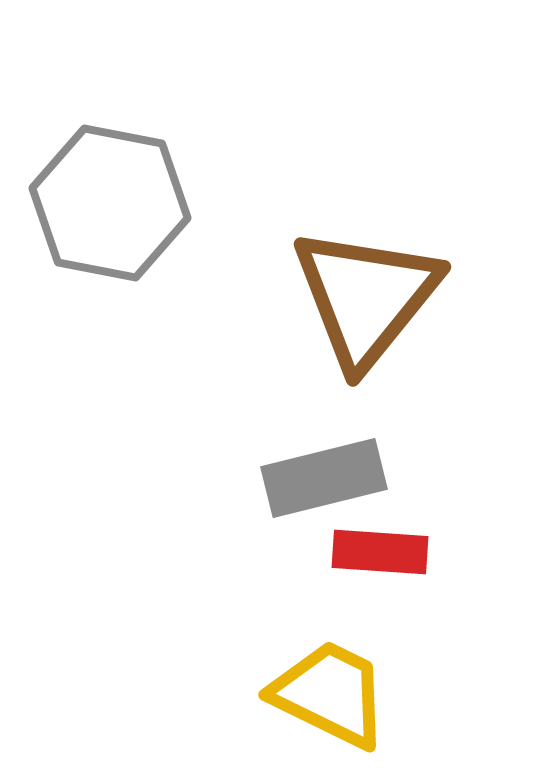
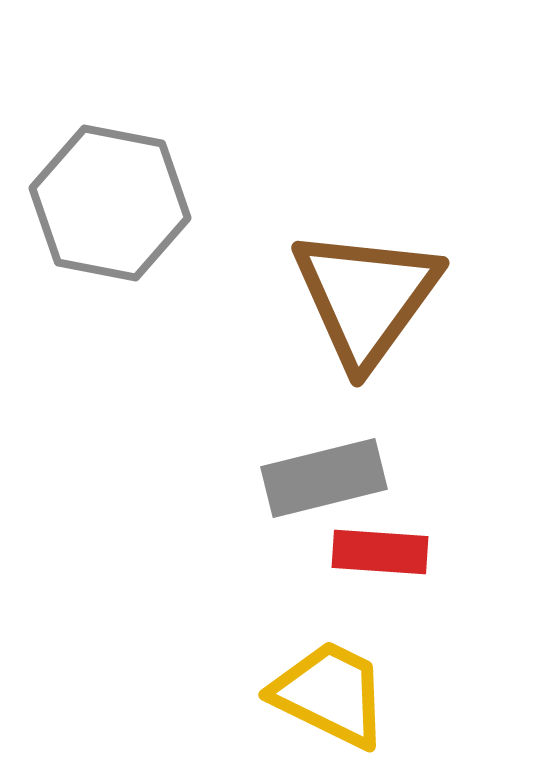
brown triangle: rotated 3 degrees counterclockwise
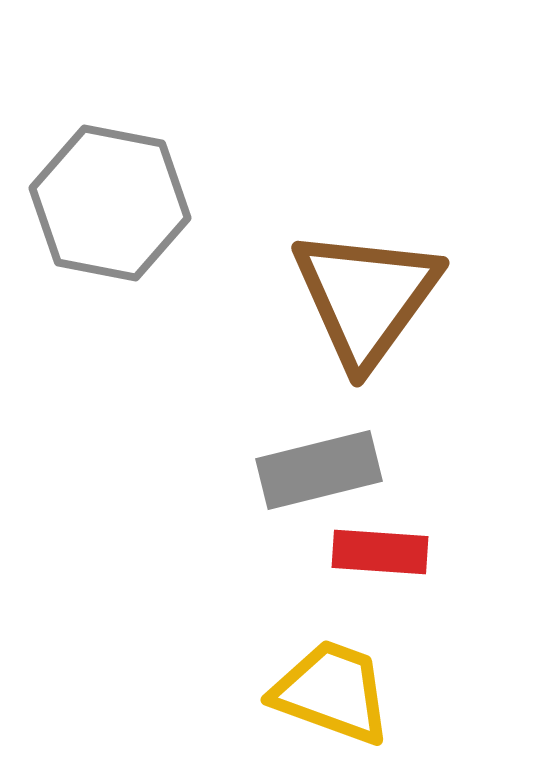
gray rectangle: moved 5 px left, 8 px up
yellow trapezoid: moved 2 px right, 2 px up; rotated 6 degrees counterclockwise
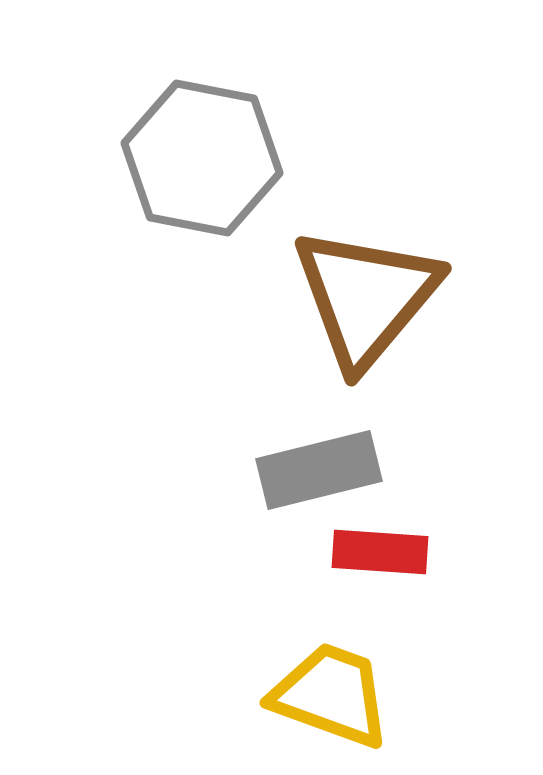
gray hexagon: moved 92 px right, 45 px up
brown triangle: rotated 4 degrees clockwise
yellow trapezoid: moved 1 px left, 3 px down
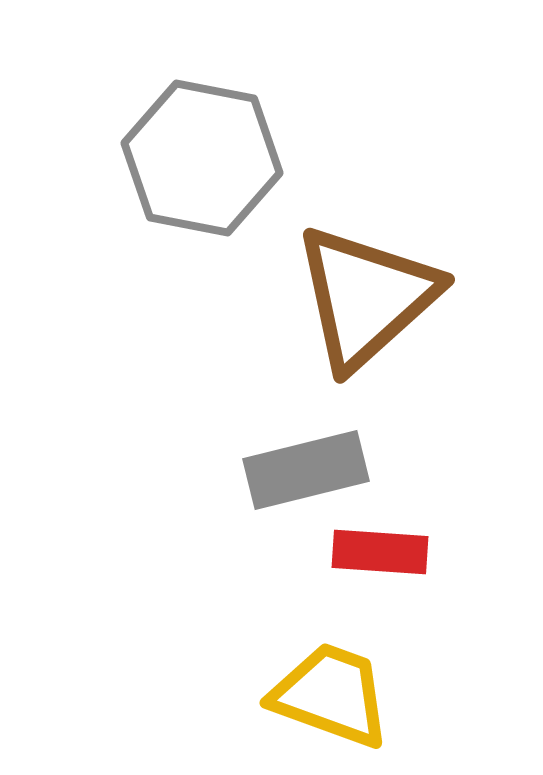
brown triangle: rotated 8 degrees clockwise
gray rectangle: moved 13 px left
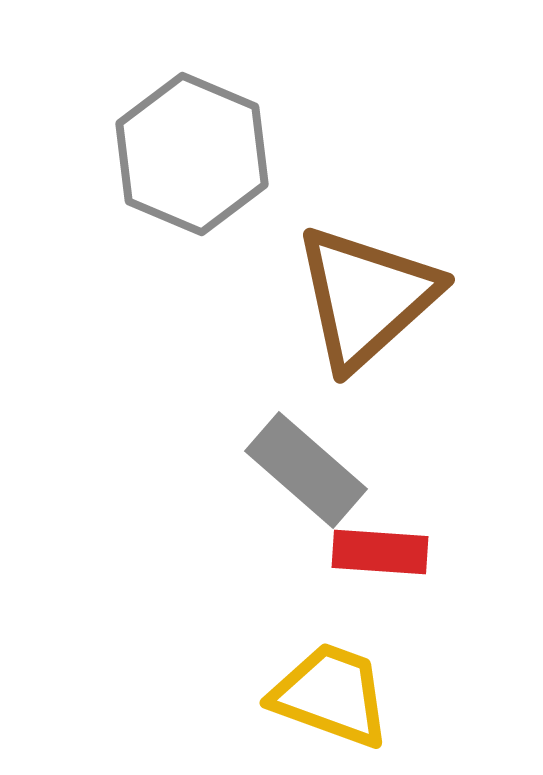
gray hexagon: moved 10 px left, 4 px up; rotated 12 degrees clockwise
gray rectangle: rotated 55 degrees clockwise
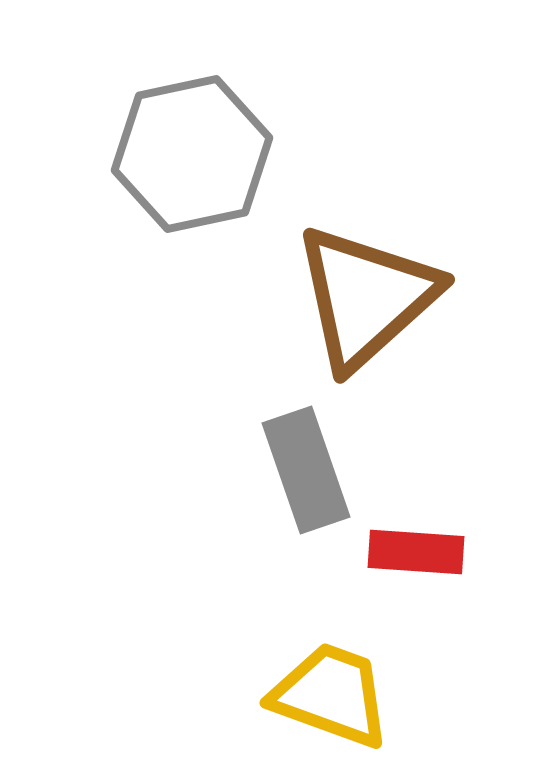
gray hexagon: rotated 25 degrees clockwise
gray rectangle: rotated 30 degrees clockwise
red rectangle: moved 36 px right
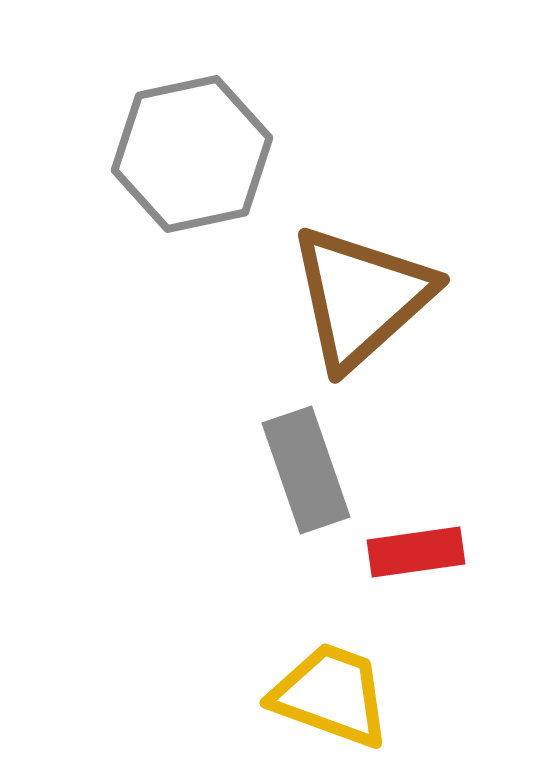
brown triangle: moved 5 px left
red rectangle: rotated 12 degrees counterclockwise
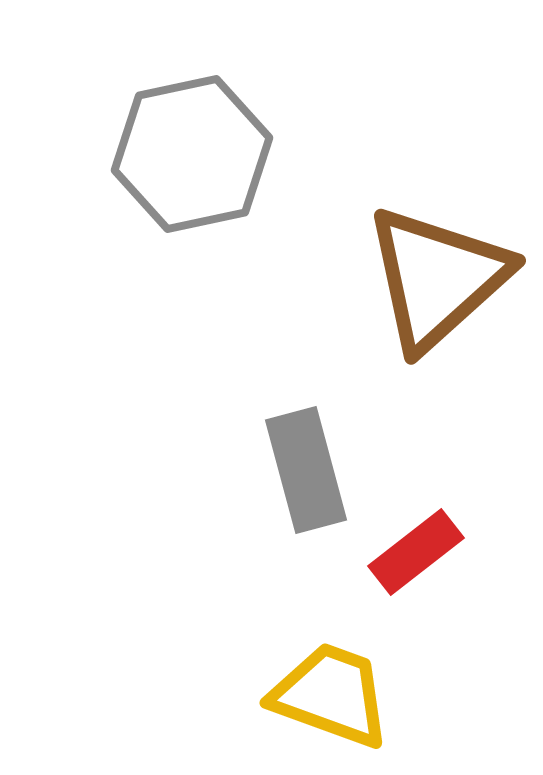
brown triangle: moved 76 px right, 19 px up
gray rectangle: rotated 4 degrees clockwise
red rectangle: rotated 30 degrees counterclockwise
